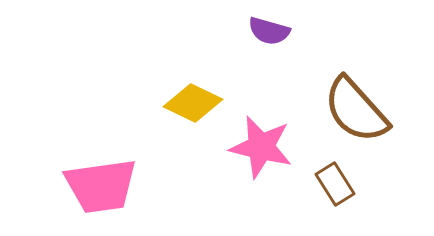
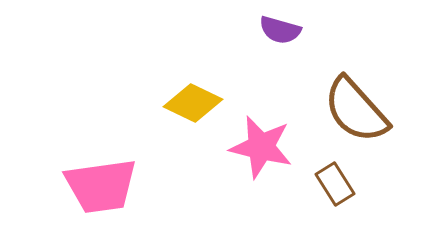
purple semicircle: moved 11 px right, 1 px up
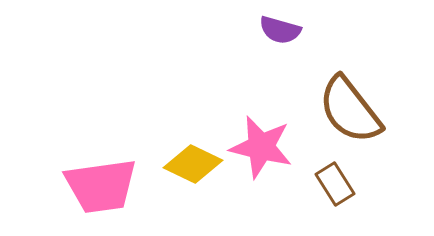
yellow diamond: moved 61 px down
brown semicircle: moved 6 px left; rotated 4 degrees clockwise
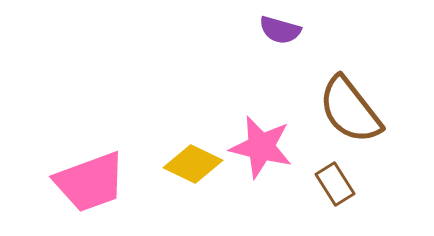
pink trapezoid: moved 11 px left, 4 px up; rotated 12 degrees counterclockwise
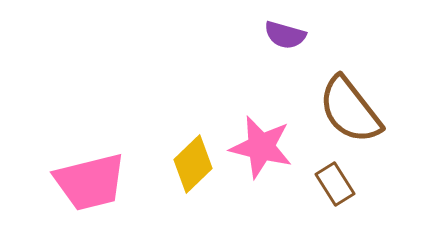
purple semicircle: moved 5 px right, 5 px down
yellow diamond: rotated 70 degrees counterclockwise
pink trapezoid: rotated 6 degrees clockwise
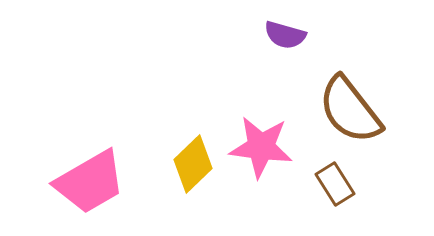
pink star: rotated 6 degrees counterclockwise
pink trapezoid: rotated 16 degrees counterclockwise
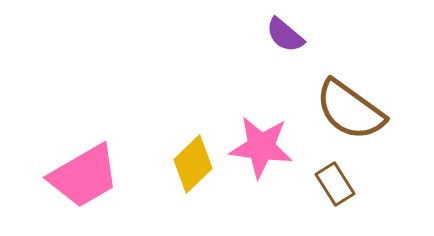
purple semicircle: rotated 24 degrees clockwise
brown semicircle: rotated 16 degrees counterclockwise
pink trapezoid: moved 6 px left, 6 px up
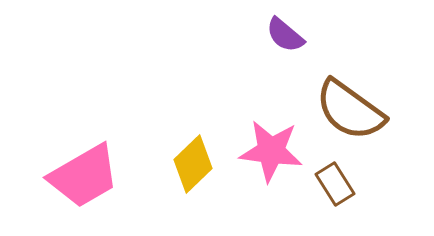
pink star: moved 10 px right, 4 px down
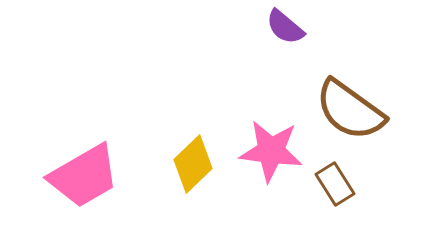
purple semicircle: moved 8 px up
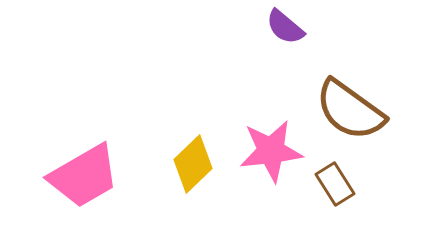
pink star: rotated 14 degrees counterclockwise
